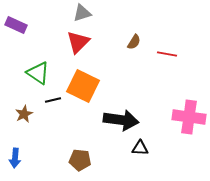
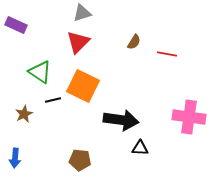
green triangle: moved 2 px right, 1 px up
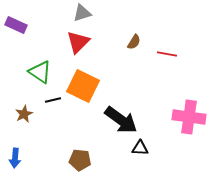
black arrow: rotated 28 degrees clockwise
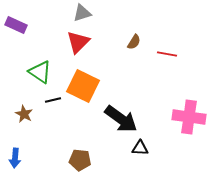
brown star: rotated 18 degrees counterclockwise
black arrow: moved 1 px up
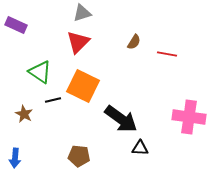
brown pentagon: moved 1 px left, 4 px up
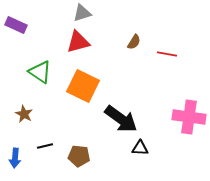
red triangle: rotated 30 degrees clockwise
black line: moved 8 px left, 46 px down
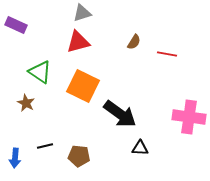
brown star: moved 2 px right, 11 px up
black arrow: moved 1 px left, 5 px up
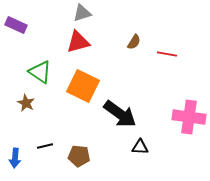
black triangle: moved 1 px up
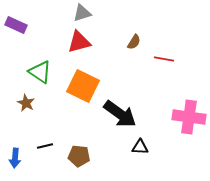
red triangle: moved 1 px right
red line: moved 3 px left, 5 px down
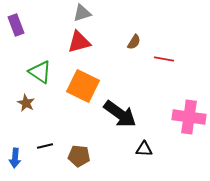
purple rectangle: rotated 45 degrees clockwise
black triangle: moved 4 px right, 2 px down
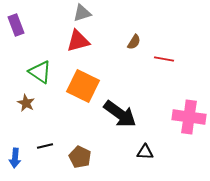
red triangle: moved 1 px left, 1 px up
black triangle: moved 1 px right, 3 px down
brown pentagon: moved 1 px right, 1 px down; rotated 20 degrees clockwise
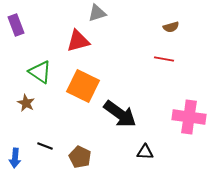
gray triangle: moved 15 px right
brown semicircle: moved 37 px right, 15 px up; rotated 42 degrees clockwise
black line: rotated 35 degrees clockwise
